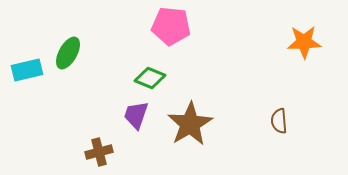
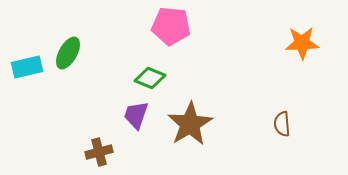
orange star: moved 2 px left, 1 px down
cyan rectangle: moved 3 px up
brown semicircle: moved 3 px right, 3 px down
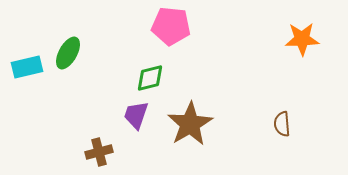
orange star: moved 4 px up
green diamond: rotated 36 degrees counterclockwise
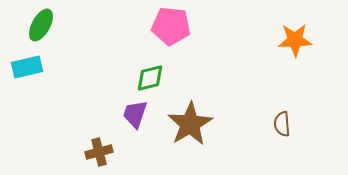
orange star: moved 7 px left, 1 px down
green ellipse: moved 27 px left, 28 px up
purple trapezoid: moved 1 px left, 1 px up
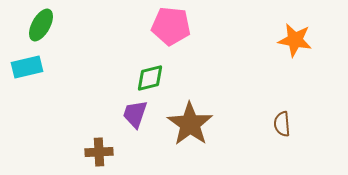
orange star: rotated 12 degrees clockwise
brown star: rotated 6 degrees counterclockwise
brown cross: rotated 12 degrees clockwise
